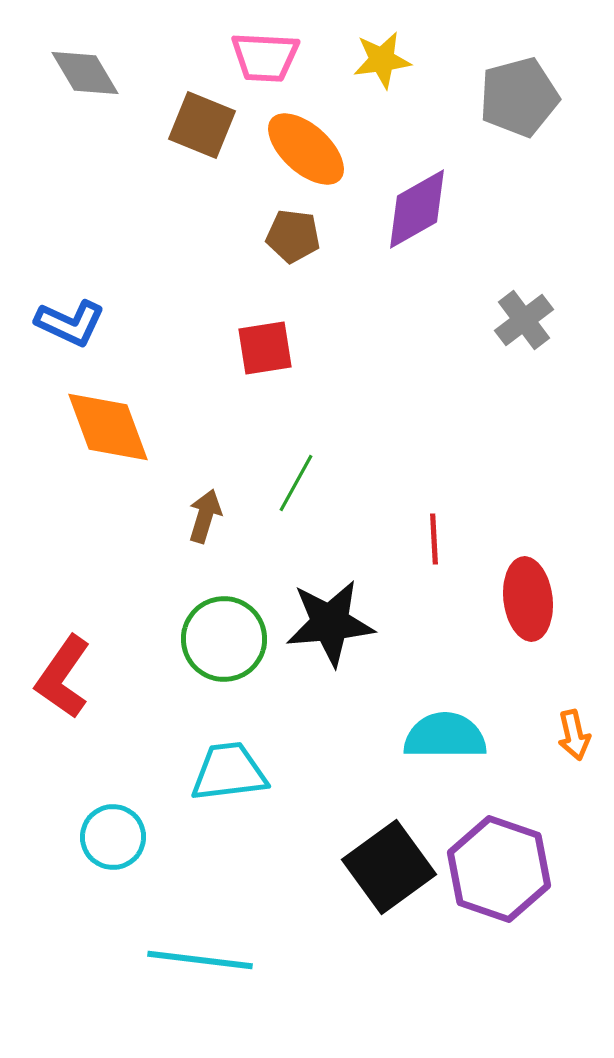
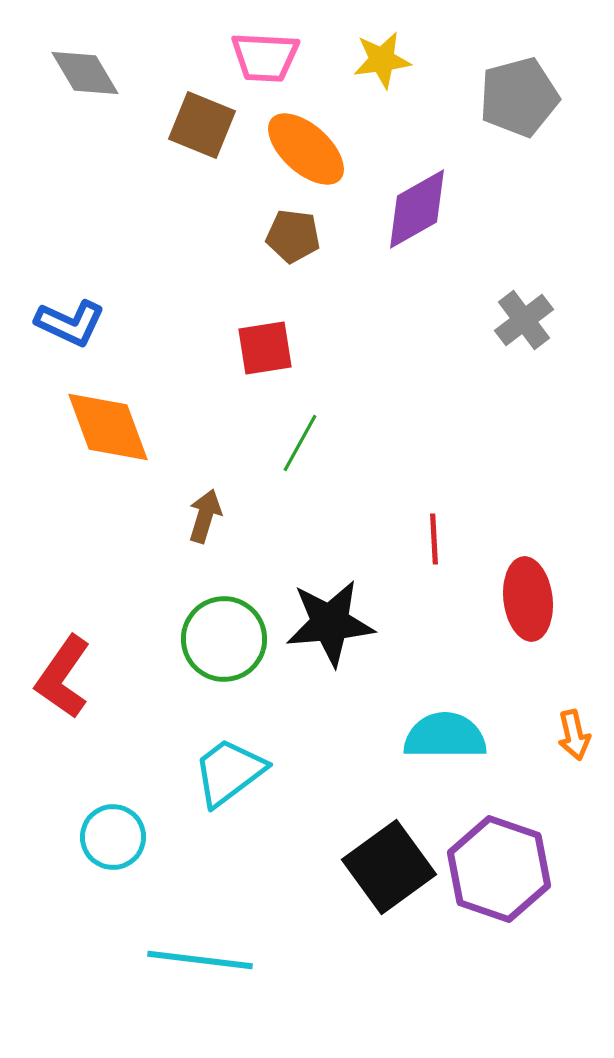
green line: moved 4 px right, 40 px up
cyan trapezoid: rotated 30 degrees counterclockwise
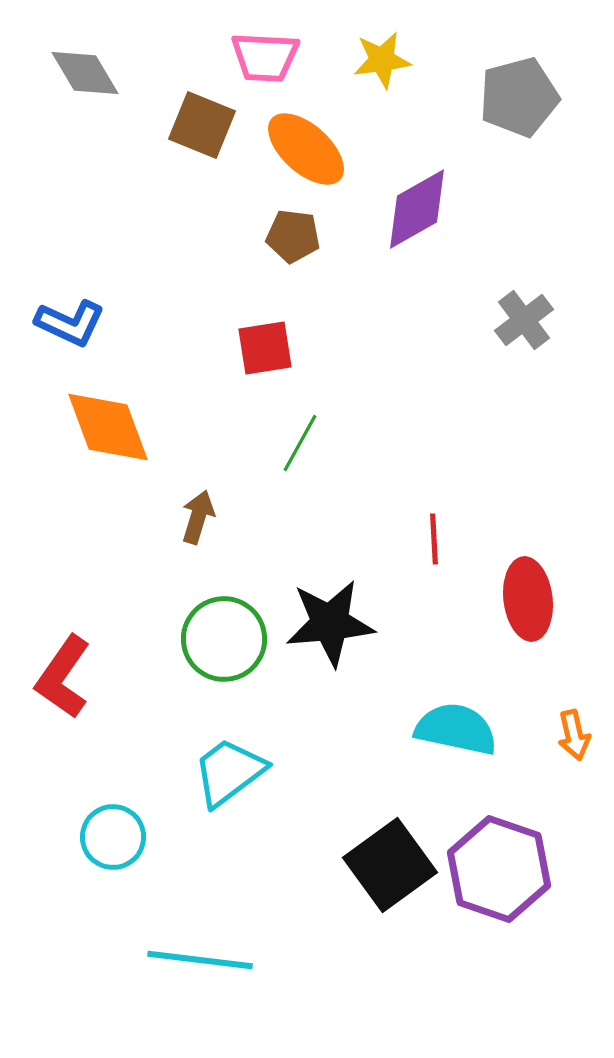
brown arrow: moved 7 px left, 1 px down
cyan semicircle: moved 11 px right, 7 px up; rotated 12 degrees clockwise
black square: moved 1 px right, 2 px up
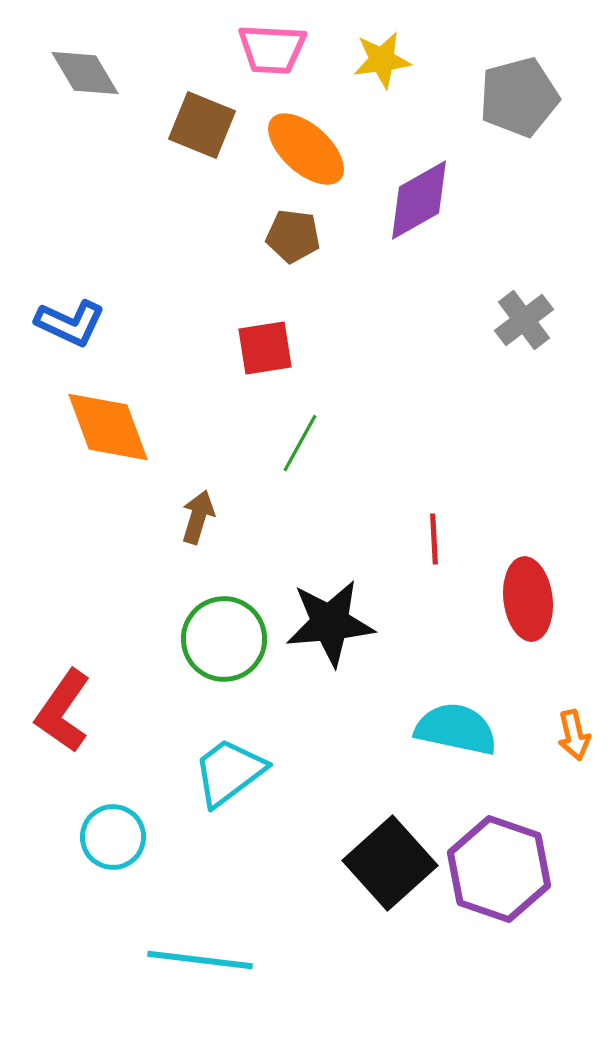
pink trapezoid: moved 7 px right, 8 px up
purple diamond: moved 2 px right, 9 px up
red L-shape: moved 34 px down
black square: moved 2 px up; rotated 6 degrees counterclockwise
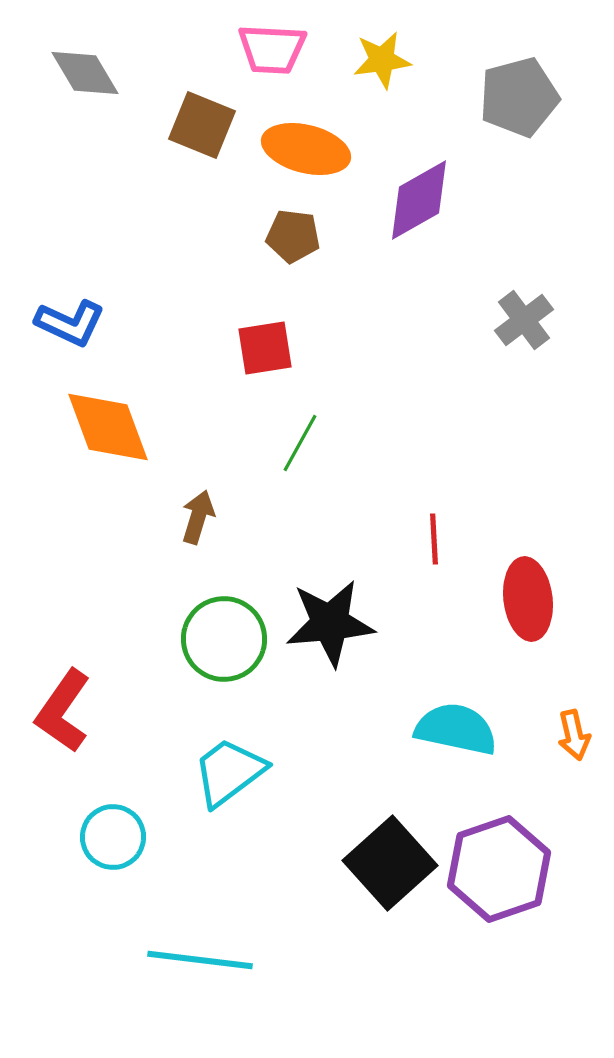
orange ellipse: rotated 28 degrees counterclockwise
purple hexagon: rotated 22 degrees clockwise
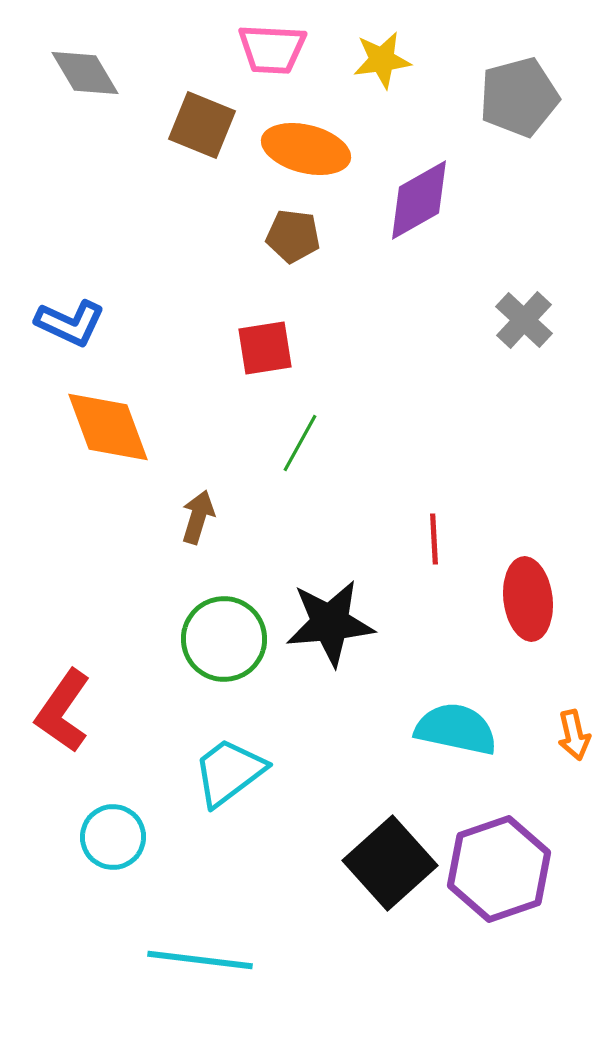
gray cross: rotated 10 degrees counterclockwise
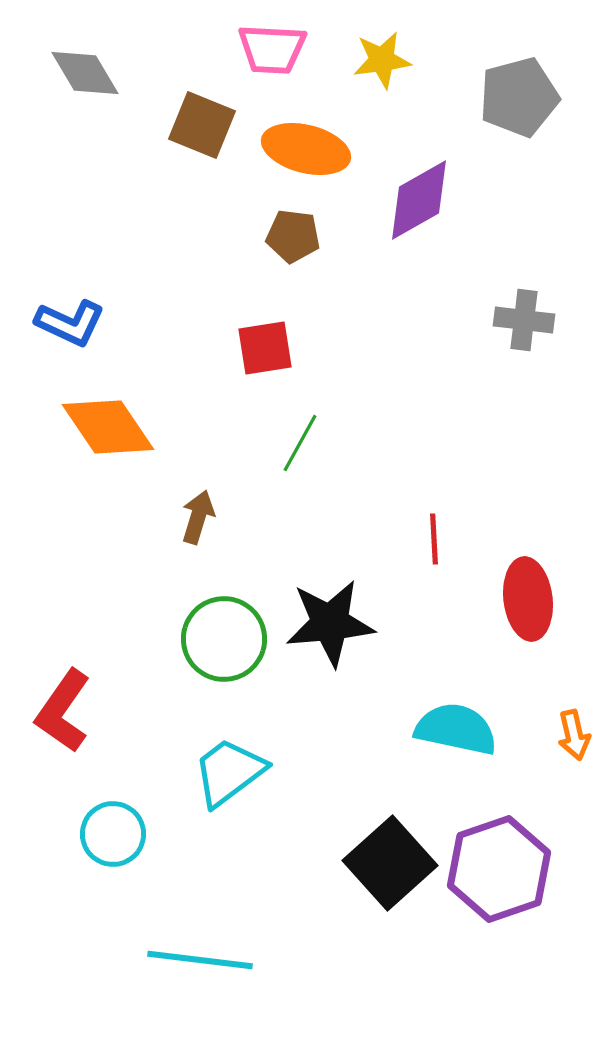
gray cross: rotated 36 degrees counterclockwise
orange diamond: rotated 14 degrees counterclockwise
cyan circle: moved 3 px up
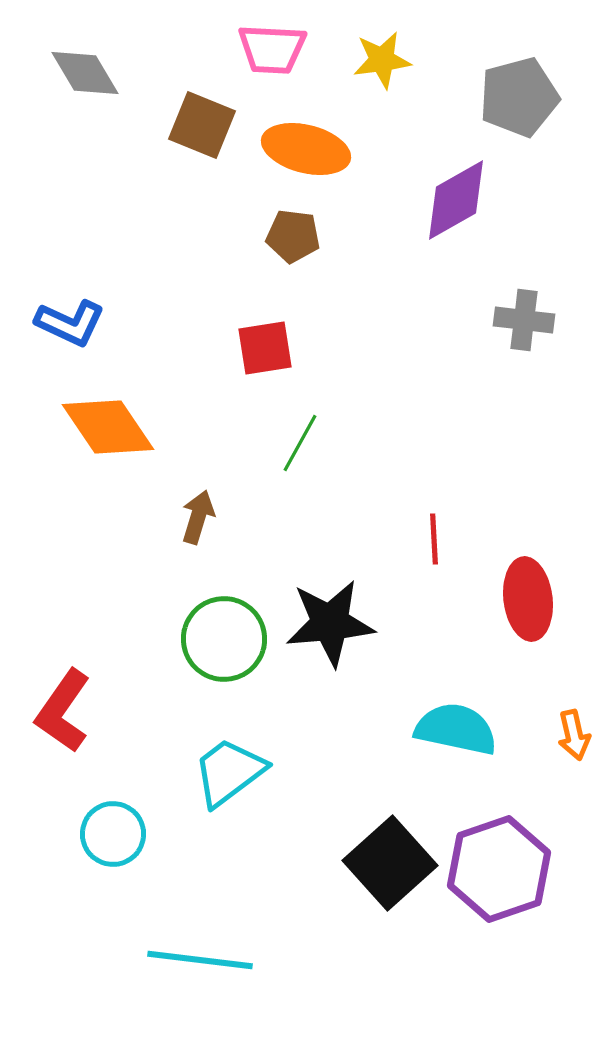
purple diamond: moved 37 px right
